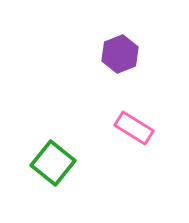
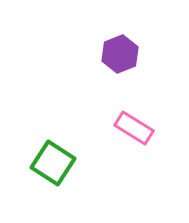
green square: rotated 6 degrees counterclockwise
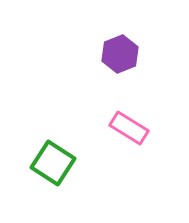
pink rectangle: moved 5 px left
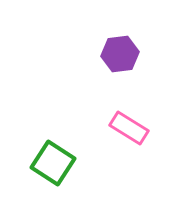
purple hexagon: rotated 15 degrees clockwise
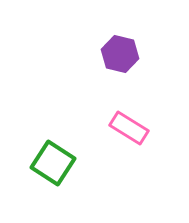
purple hexagon: rotated 21 degrees clockwise
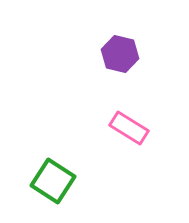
green square: moved 18 px down
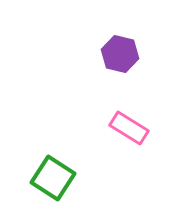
green square: moved 3 px up
